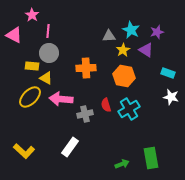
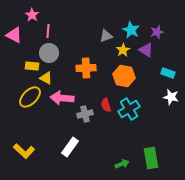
gray triangle: moved 3 px left; rotated 16 degrees counterclockwise
pink arrow: moved 1 px right, 1 px up
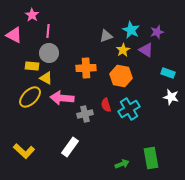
orange hexagon: moved 3 px left
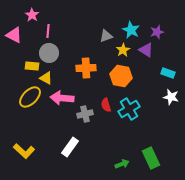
green rectangle: rotated 15 degrees counterclockwise
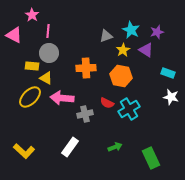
red semicircle: moved 1 px right, 2 px up; rotated 48 degrees counterclockwise
green arrow: moved 7 px left, 17 px up
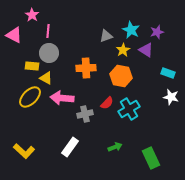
red semicircle: rotated 72 degrees counterclockwise
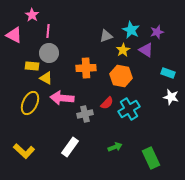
yellow ellipse: moved 6 px down; rotated 20 degrees counterclockwise
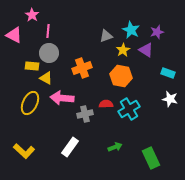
orange cross: moved 4 px left; rotated 18 degrees counterclockwise
white star: moved 1 px left, 2 px down
red semicircle: moved 1 px left, 1 px down; rotated 136 degrees counterclockwise
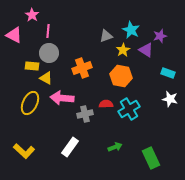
purple star: moved 3 px right, 4 px down
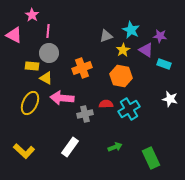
purple star: rotated 24 degrees clockwise
cyan rectangle: moved 4 px left, 9 px up
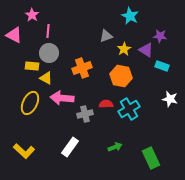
cyan star: moved 1 px left, 14 px up
yellow star: moved 1 px right, 1 px up
cyan rectangle: moved 2 px left, 2 px down
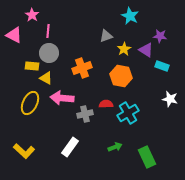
cyan cross: moved 1 px left, 4 px down
green rectangle: moved 4 px left, 1 px up
